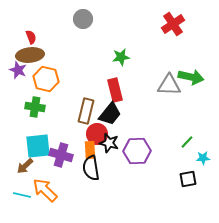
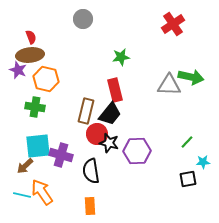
orange rectangle: moved 56 px down
cyan star: moved 4 px down
black semicircle: moved 3 px down
orange arrow: moved 3 px left, 2 px down; rotated 12 degrees clockwise
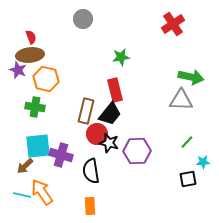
gray triangle: moved 12 px right, 15 px down
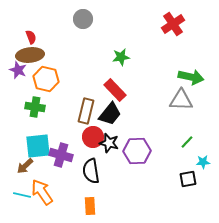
red rectangle: rotated 30 degrees counterclockwise
red circle: moved 4 px left, 3 px down
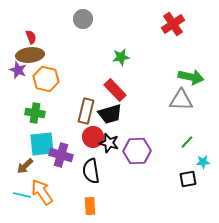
green cross: moved 6 px down
black trapezoid: rotated 35 degrees clockwise
cyan square: moved 4 px right, 2 px up
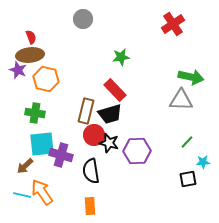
red circle: moved 1 px right, 2 px up
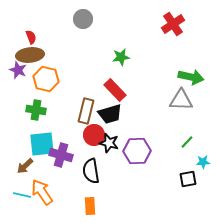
green cross: moved 1 px right, 3 px up
